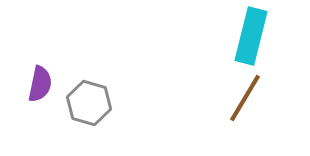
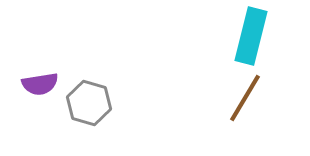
purple semicircle: rotated 69 degrees clockwise
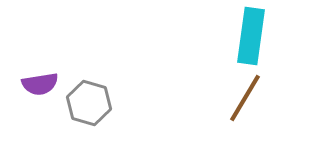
cyan rectangle: rotated 6 degrees counterclockwise
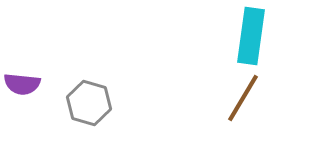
purple semicircle: moved 18 px left; rotated 15 degrees clockwise
brown line: moved 2 px left
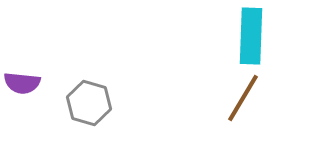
cyan rectangle: rotated 6 degrees counterclockwise
purple semicircle: moved 1 px up
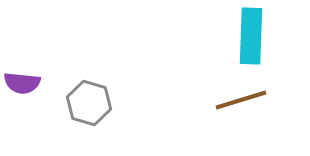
brown line: moved 2 px left, 2 px down; rotated 42 degrees clockwise
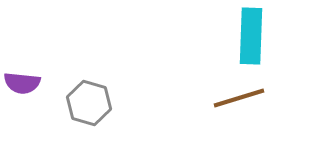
brown line: moved 2 px left, 2 px up
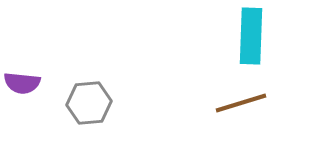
brown line: moved 2 px right, 5 px down
gray hexagon: rotated 21 degrees counterclockwise
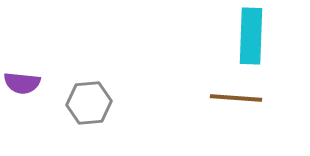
brown line: moved 5 px left, 5 px up; rotated 21 degrees clockwise
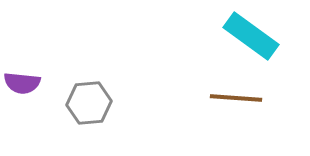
cyan rectangle: rotated 56 degrees counterclockwise
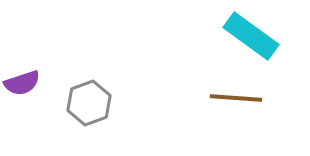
purple semicircle: rotated 24 degrees counterclockwise
gray hexagon: rotated 15 degrees counterclockwise
